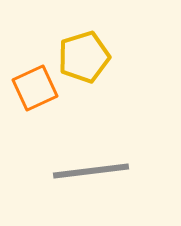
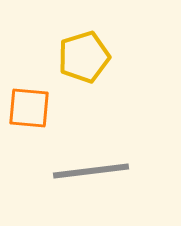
orange square: moved 6 px left, 20 px down; rotated 30 degrees clockwise
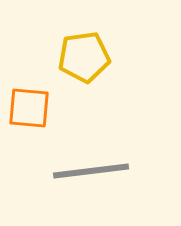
yellow pentagon: rotated 9 degrees clockwise
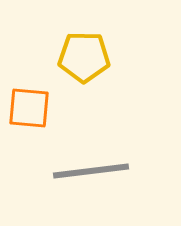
yellow pentagon: rotated 9 degrees clockwise
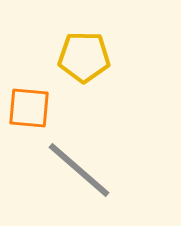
gray line: moved 12 px left, 1 px up; rotated 48 degrees clockwise
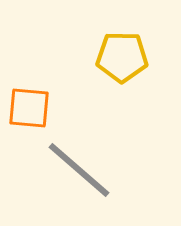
yellow pentagon: moved 38 px right
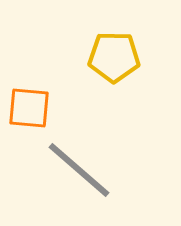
yellow pentagon: moved 8 px left
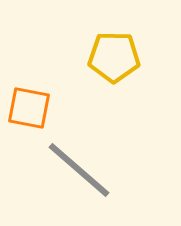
orange square: rotated 6 degrees clockwise
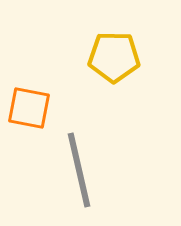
gray line: rotated 36 degrees clockwise
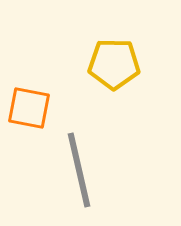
yellow pentagon: moved 7 px down
